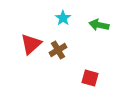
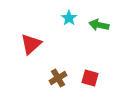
cyan star: moved 6 px right
brown cross: moved 28 px down
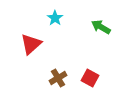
cyan star: moved 14 px left
green arrow: moved 2 px right, 2 px down; rotated 18 degrees clockwise
red square: rotated 12 degrees clockwise
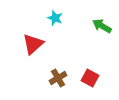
cyan star: rotated 14 degrees counterclockwise
green arrow: moved 1 px right, 1 px up
red triangle: moved 2 px right
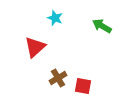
red triangle: moved 2 px right, 3 px down
red square: moved 7 px left, 8 px down; rotated 18 degrees counterclockwise
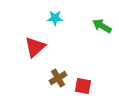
cyan star: rotated 21 degrees counterclockwise
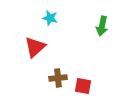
cyan star: moved 5 px left; rotated 14 degrees clockwise
green arrow: rotated 108 degrees counterclockwise
brown cross: rotated 24 degrees clockwise
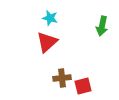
red triangle: moved 12 px right, 5 px up
brown cross: moved 4 px right
red square: rotated 24 degrees counterclockwise
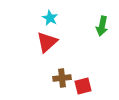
cyan star: rotated 14 degrees clockwise
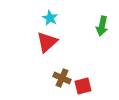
brown cross: rotated 30 degrees clockwise
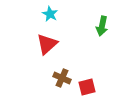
cyan star: moved 4 px up
red triangle: moved 2 px down
red square: moved 4 px right, 1 px down
